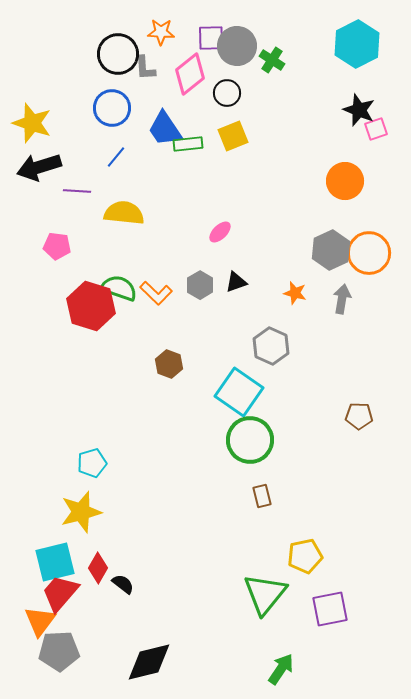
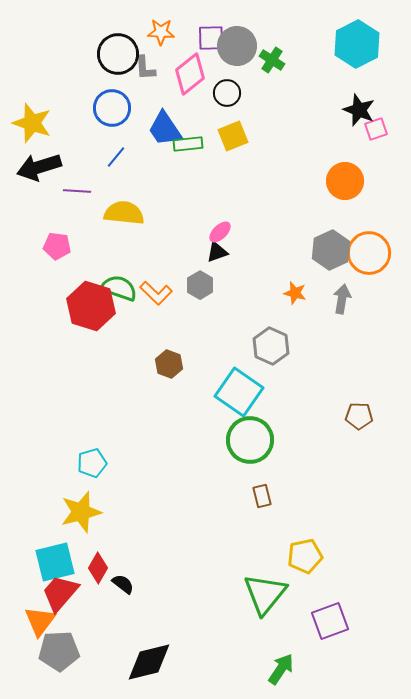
black triangle at (236, 282): moved 19 px left, 30 px up
purple square at (330, 609): moved 12 px down; rotated 9 degrees counterclockwise
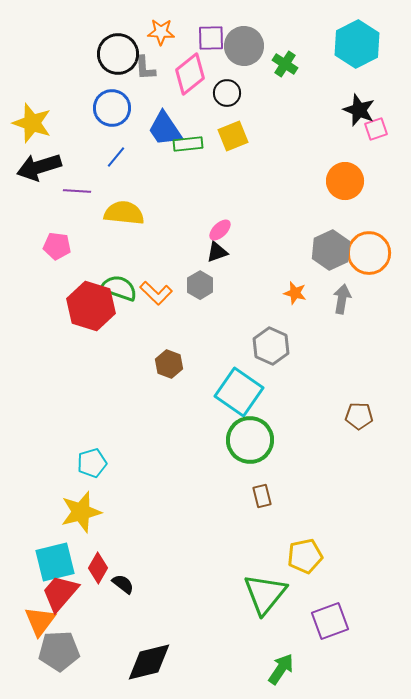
gray circle at (237, 46): moved 7 px right
green cross at (272, 60): moved 13 px right, 4 px down
pink ellipse at (220, 232): moved 2 px up
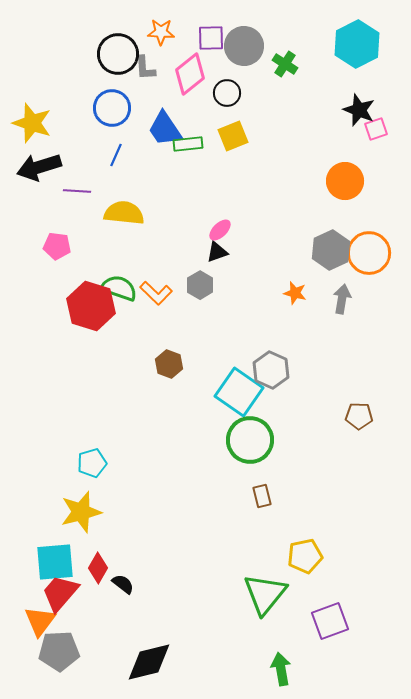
blue line at (116, 157): moved 2 px up; rotated 15 degrees counterclockwise
gray hexagon at (271, 346): moved 24 px down
cyan square at (55, 562): rotated 9 degrees clockwise
green arrow at (281, 669): rotated 44 degrees counterclockwise
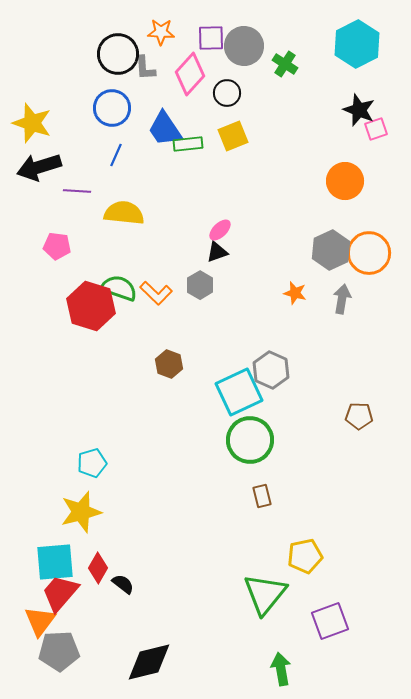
pink diamond at (190, 74): rotated 9 degrees counterclockwise
cyan square at (239, 392): rotated 30 degrees clockwise
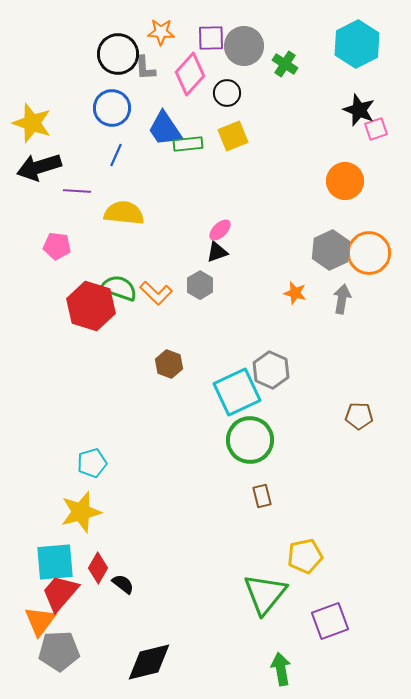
cyan square at (239, 392): moved 2 px left
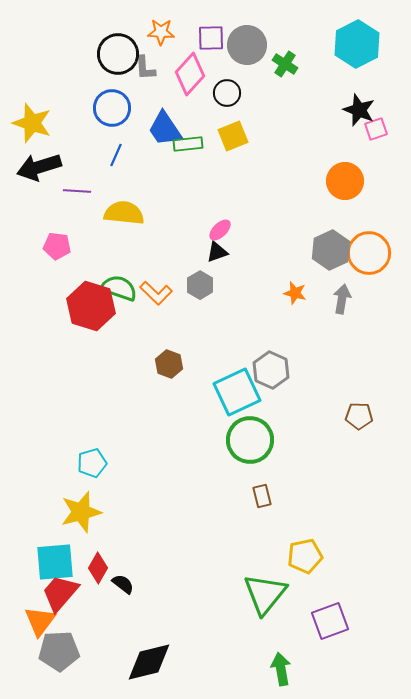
gray circle at (244, 46): moved 3 px right, 1 px up
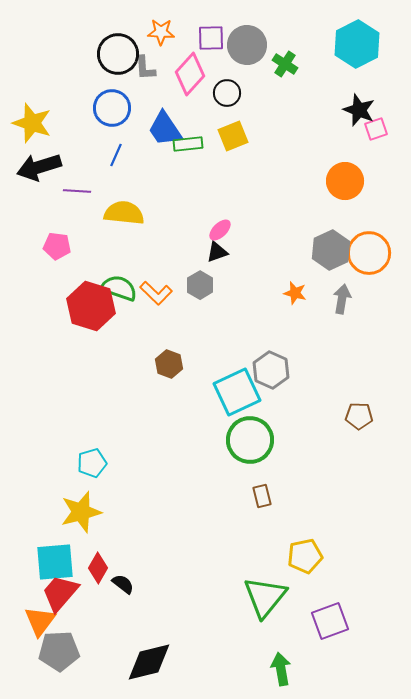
green triangle at (265, 594): moved 3 px down
